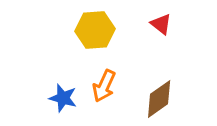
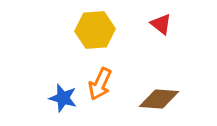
orange arrow: moved 4 px left, 2 px up
brown diamond: rotated 39 degrees clockwise
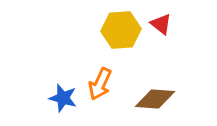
yellow hexagon: moved 26 px right
brown diamond: moved 4 px left
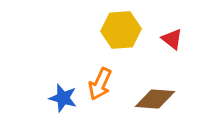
red triangle: moved 11 px right, 15 px down
